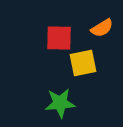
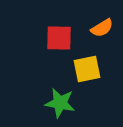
yellow square: moved 4 px right, 6 px down
green star: rotated 16 degrees clockwise
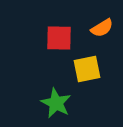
green star: moved 4 px left; rotated 16 degrees clockwise
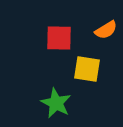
orange semicircle: moved 4 px right, 2 px down
yellow square: rotated 20 degrees clockwise
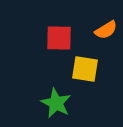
yellow square: moved 2 px left
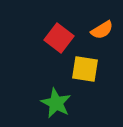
orange semicircle: moved 4 px left
red square: rotated 36 degrees clockwise
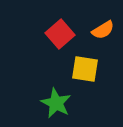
orange semicircle: moved 1 px right
red square: moved 1 px right, 4 px up; rotated 12 degrees clockwise
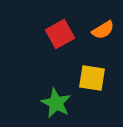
red square: rotated 12 degrees clockwise
yellow square: moved 7 px right, 9 px down
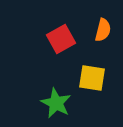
orange semicircle: rotated 45 degrees counterclockwise
red square: moved 1 px right, 5 px down
